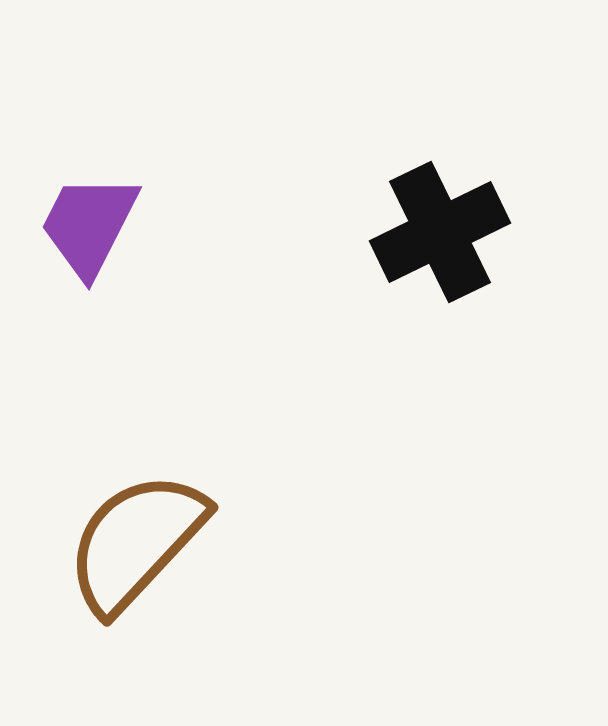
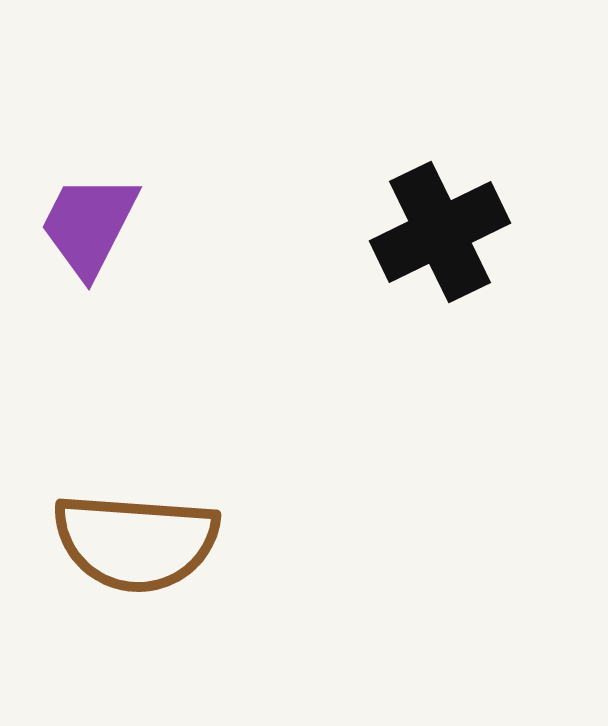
brown semicircle: rotated 129 degrees counterclockwise
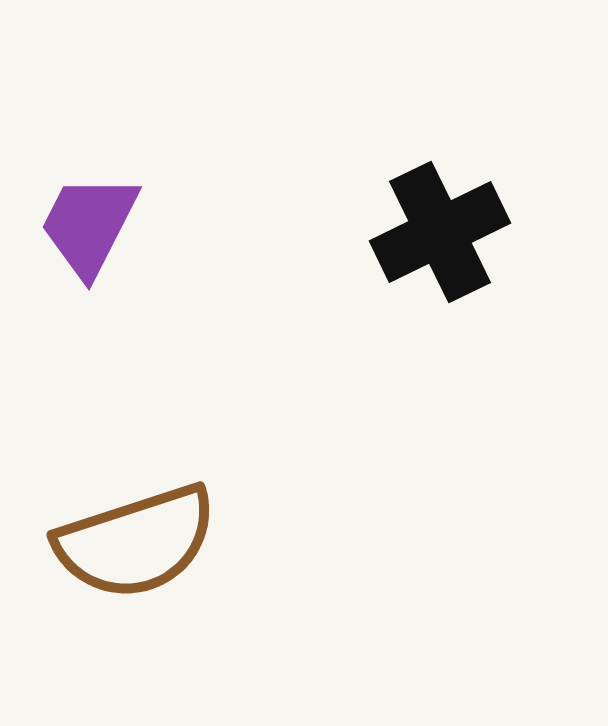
brown semicircle: rotated 22 degrees counterclockwise
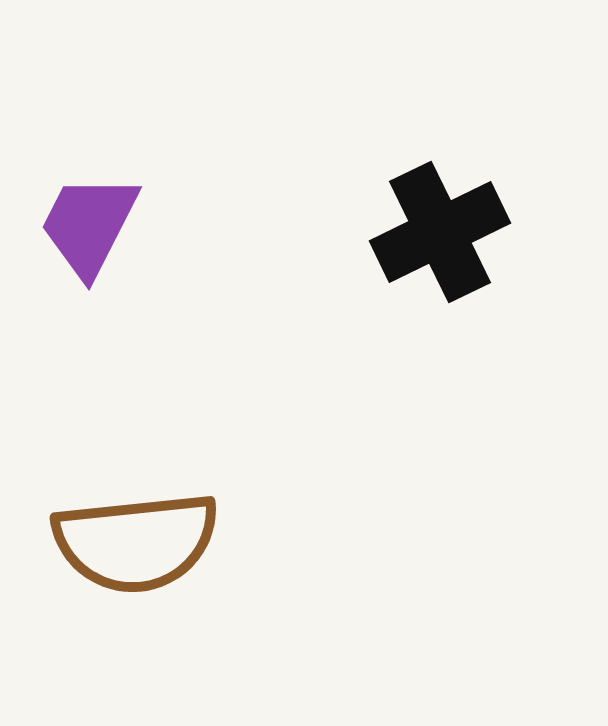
brown semicircle: rotated 12 degrees clockwise
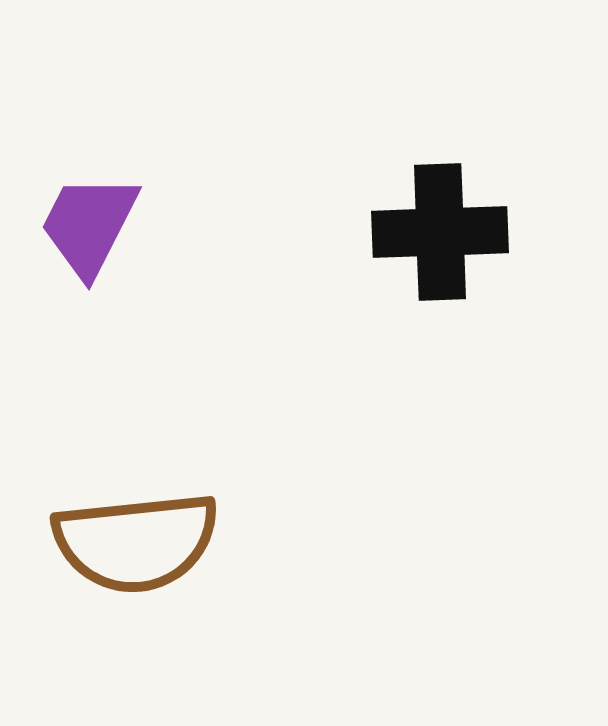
black cross: rotated 24 degrees clockwise
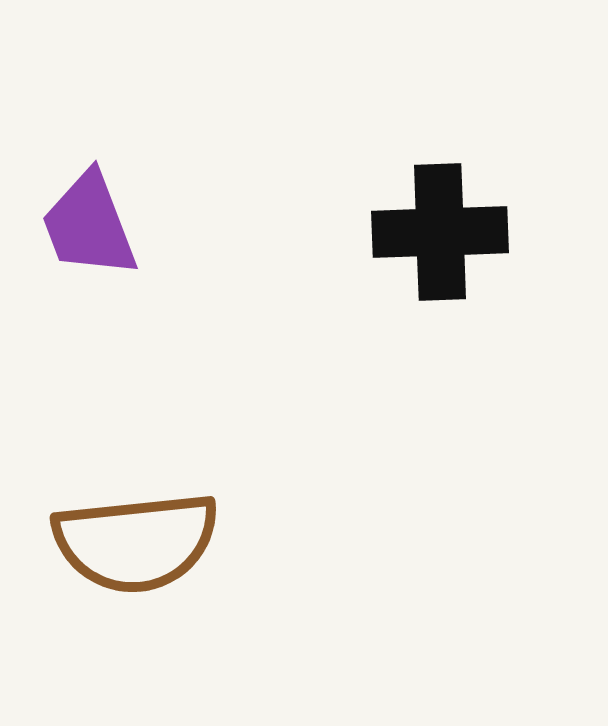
purple trapezoid: rotated 48 degrees counterclockwise
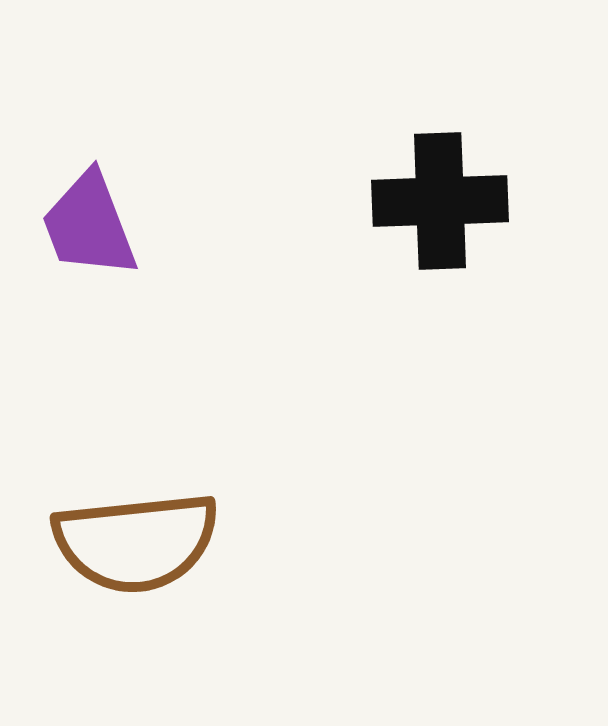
black cross: moved 31 px up
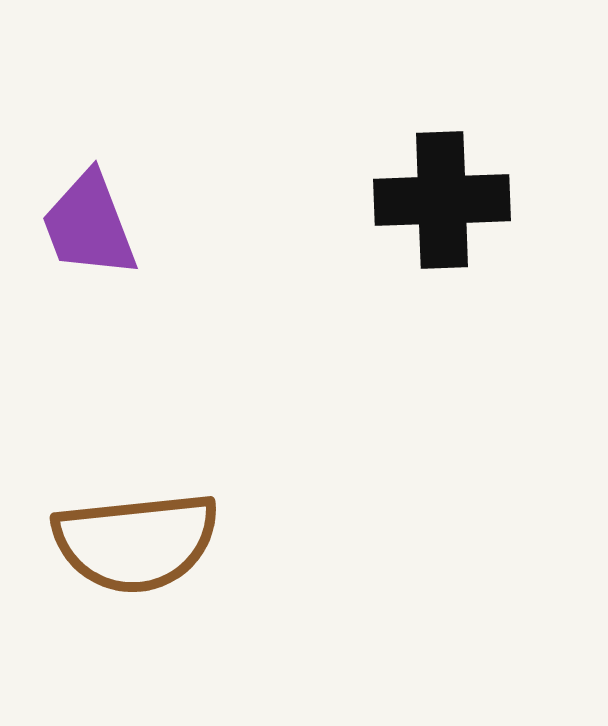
black cross: moved 2 px right, 1 px up
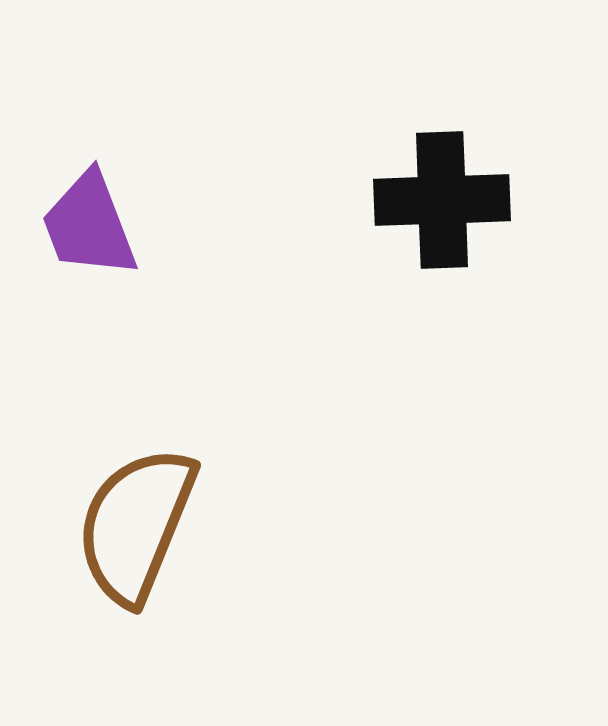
brown semicircle: moved 17 px up; rotated 118 degrees clockwise
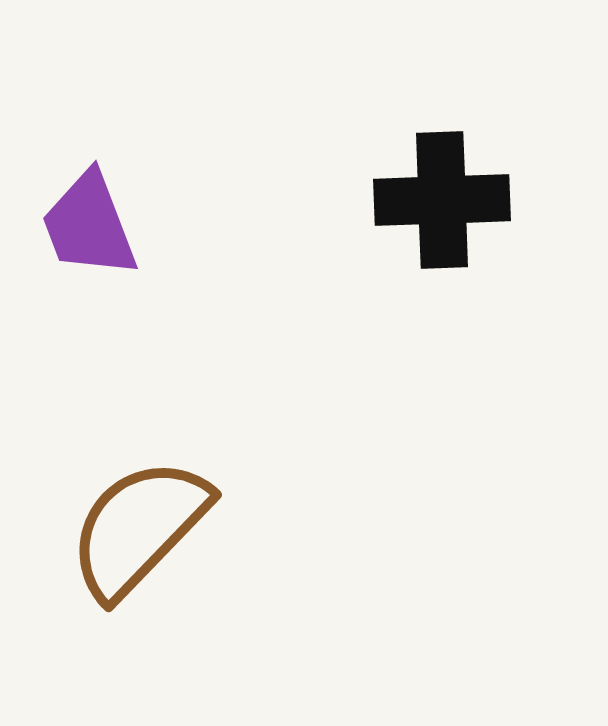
brown semicircle: moved 3 px right, 3 px down; rotated 22 degrees clockwise
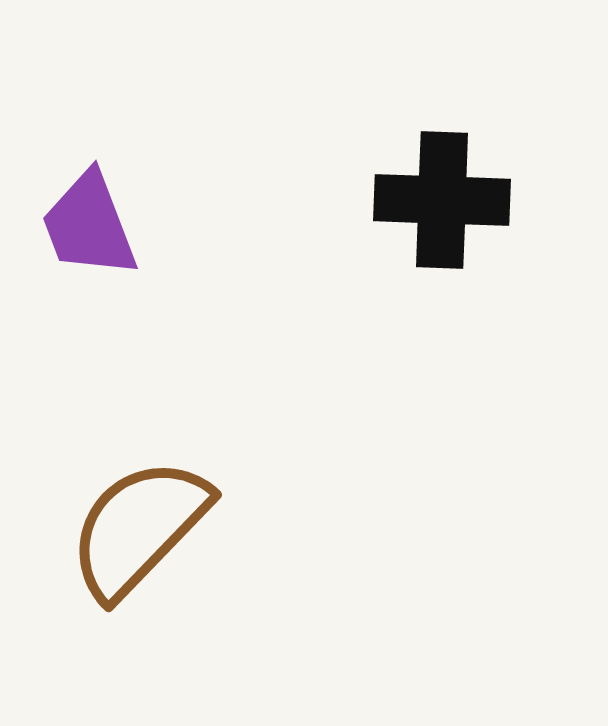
black cross: rotated 4 degrees clockwise
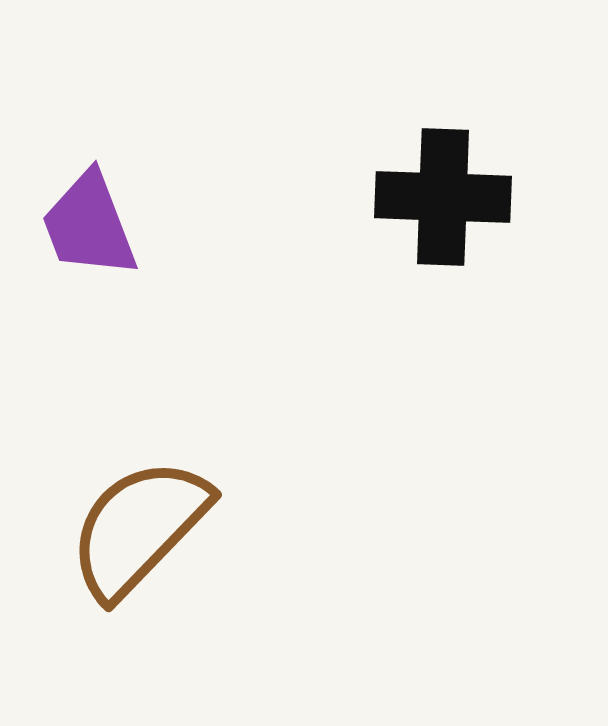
black cross: moved 1 px right, 3 px up
